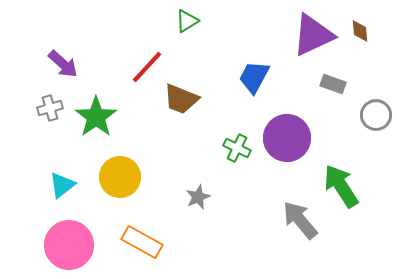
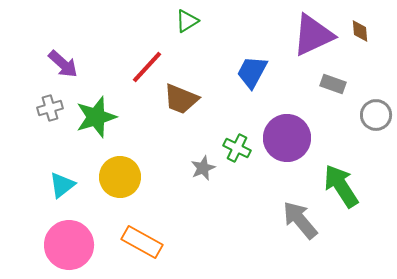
blue trapezoid: moved 2 px left, 5 px up
green star: rotated 18 degrees clockwise
gray star: moved 5 px right, 29 px up
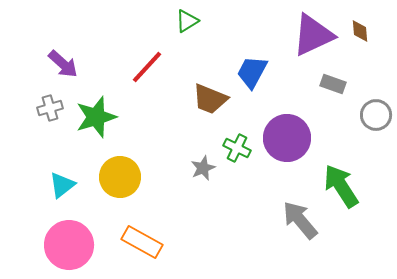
brown trapezoid: moved 29 px right
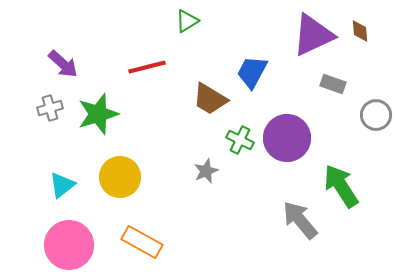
red line: rotated 33 degrees clockwise
brown trapezoid: rotated 9 degrees clockwise
green star: moved 2 px right, 3 px up
green cross: moved 3 px right, 8 px up
gray star: moved 3 px right, 3 px down
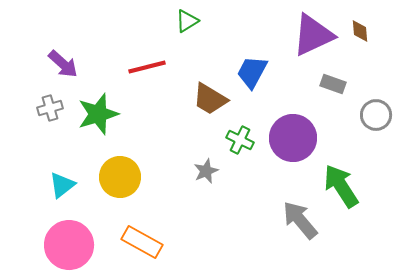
purple circle: moved 6 px right
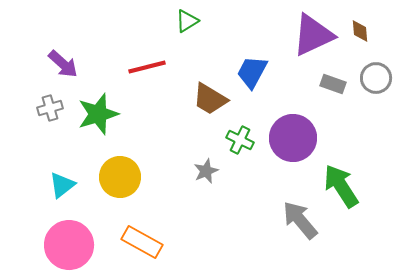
gray circle: moved 37 px up
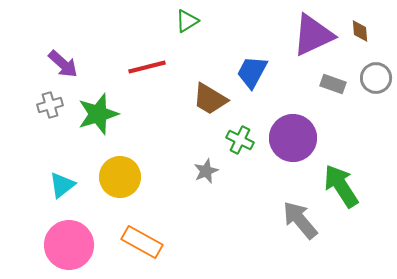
gray cross: moved 3 px up
